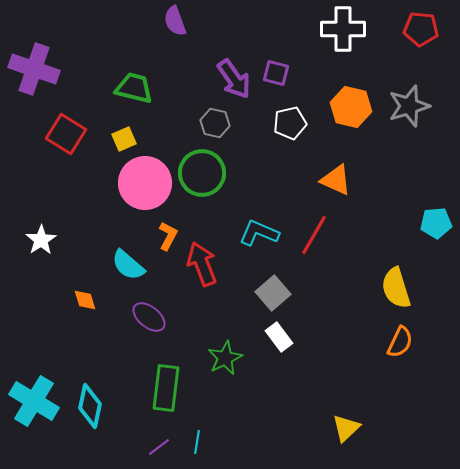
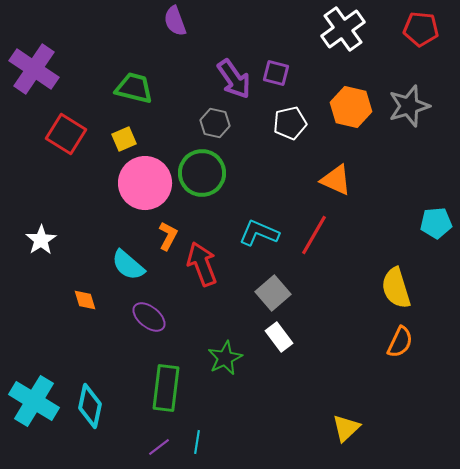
white cross: rotated 36 degrees counterclockwise
purple cross: rotated 15 degrees clockwise
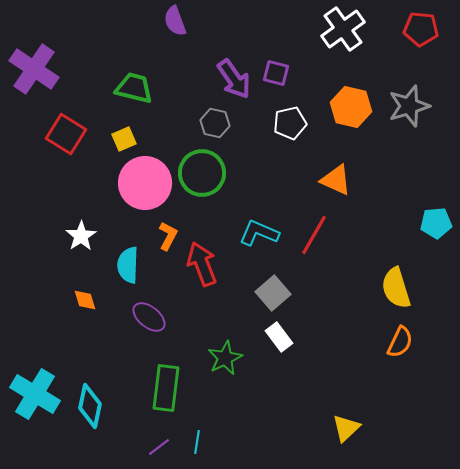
white star: moved 40 px right, 4 px up
cyan semicircle: rotated 51 degrees clockwise
cyan cross: moved 1 px right, 7 px up
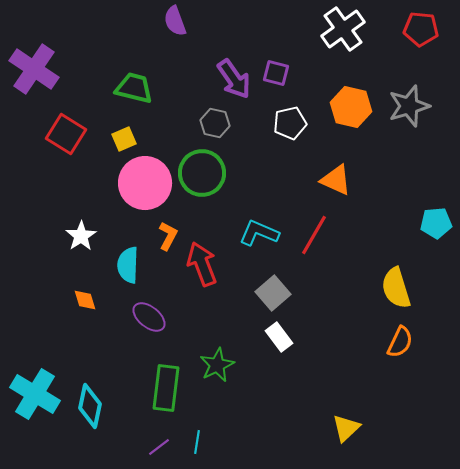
green star: moved 8 px left, 7 px down
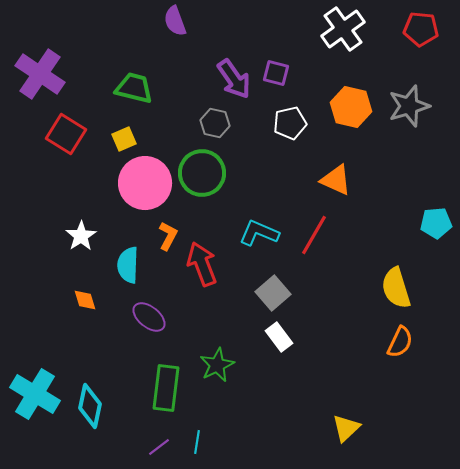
purple cross: moved 6 px right, 5 px down
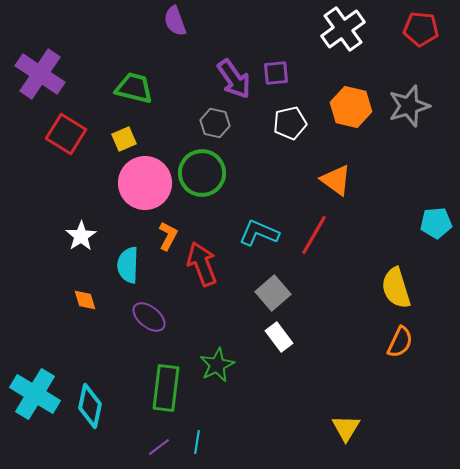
purple square: rotated 20 degrees counterclockwise
orange triangle: rotated 12 degrees clockwise
yellow triangle: rotated 16 degrees counterclockwise
